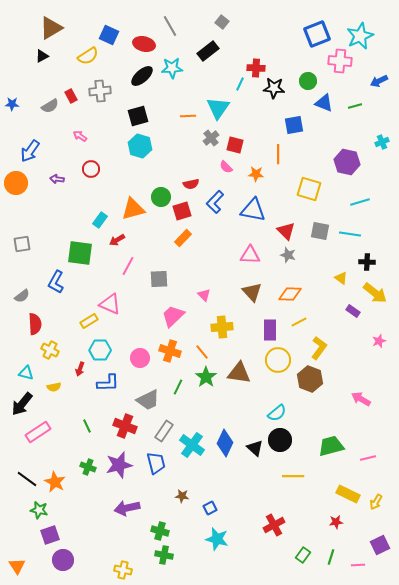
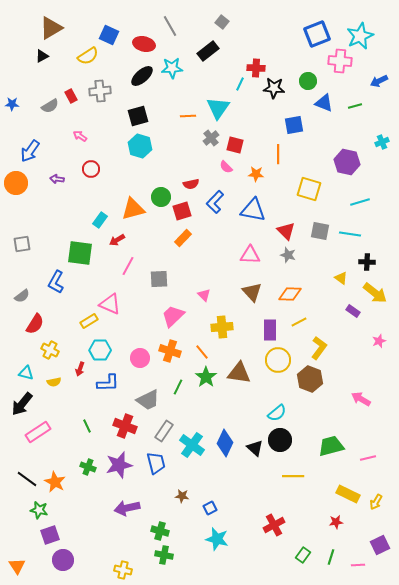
red semicircle at (35, 324): rotated 35 degrees clockwise
yellow semicircle at (54, 387): moved 5 px up
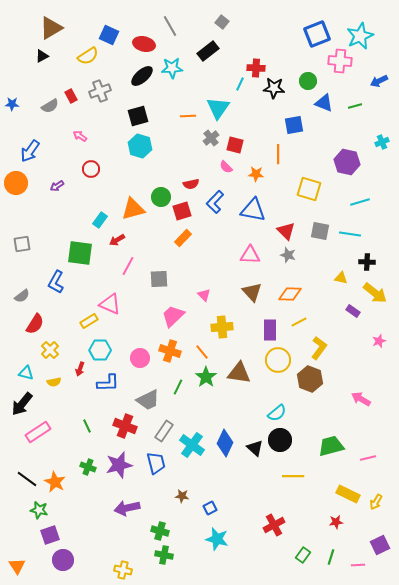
gray cross at (100, 91): rotated 15 degrees counterclockwise
purple arrow at (57, 179): moved 7 px down; rotated 40 degrees counterclockwise
yellow triangle at (341, 278): rotated 24 degrees counterclockwise
yellow cross at (50, 350): rotated 18 degrees clockwise
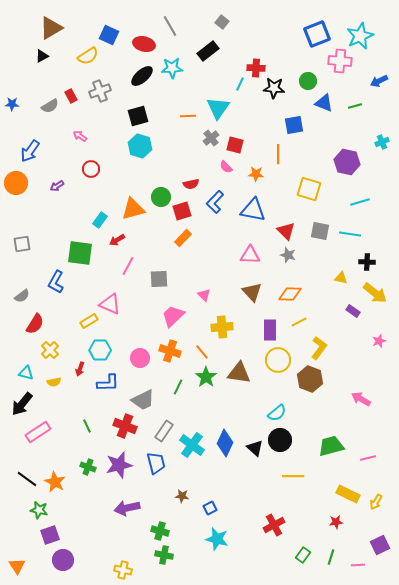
gray trapezoid at (148, 400): moved 5 px left
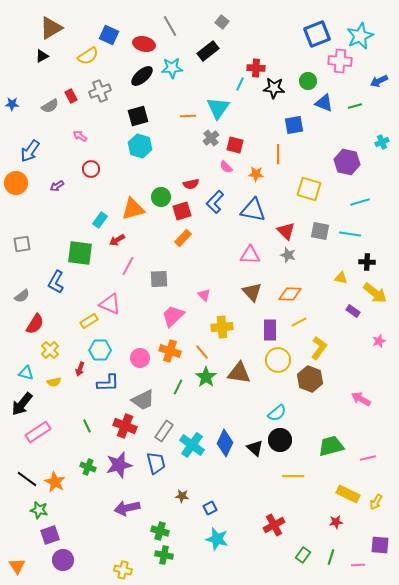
purple square at (380, 545): rotated 30 degrees clockwise
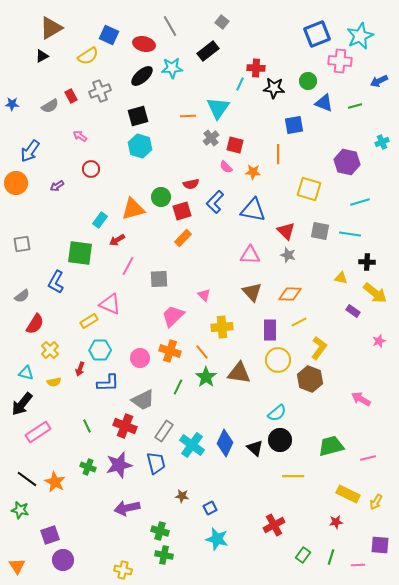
orange star at (256, 174): moved 3 px left, 2 px up
green star at (39, 510): moved 19 px left
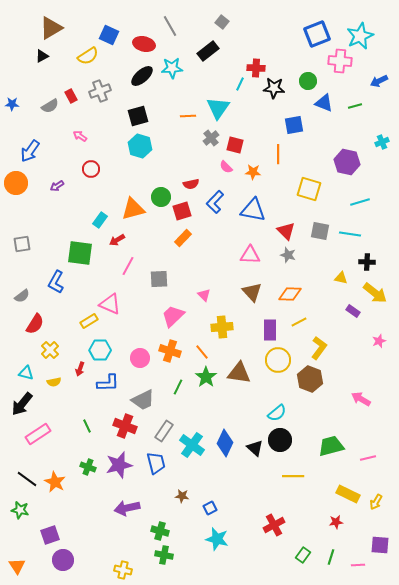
pink rectangle at (38, 432): moved 2 px down
